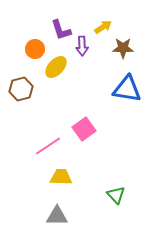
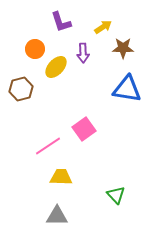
purple L-shape: moved 8 px up
purple arrow: moved 1 px right, 7 px down
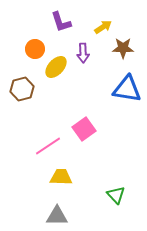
brown hexagon: moved 1 px right
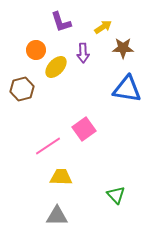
orange circle: moved 1 px right, 1 px down
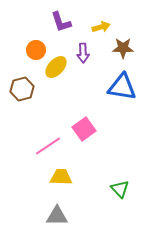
yellow arrow: moved 2 px left; rotated 18 degrees clockwise
blue triangle: moved 5 px left, 2 px up
green triangle: moved 4 px right, 6 px up
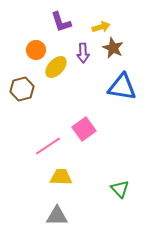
brown star: moved 10 px left; rotated 25 degrees clockwise
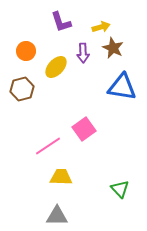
orange circle: moved 10 px left, 1 px down
